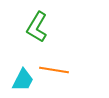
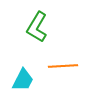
orange line: moved 9 px right, 4 px up; rotated 12 degrees counterclockwise
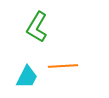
cyan trapezoid: moved 4 px right, 3 px up
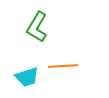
cyan trapezoid: rotated 45 degrees clockwise
